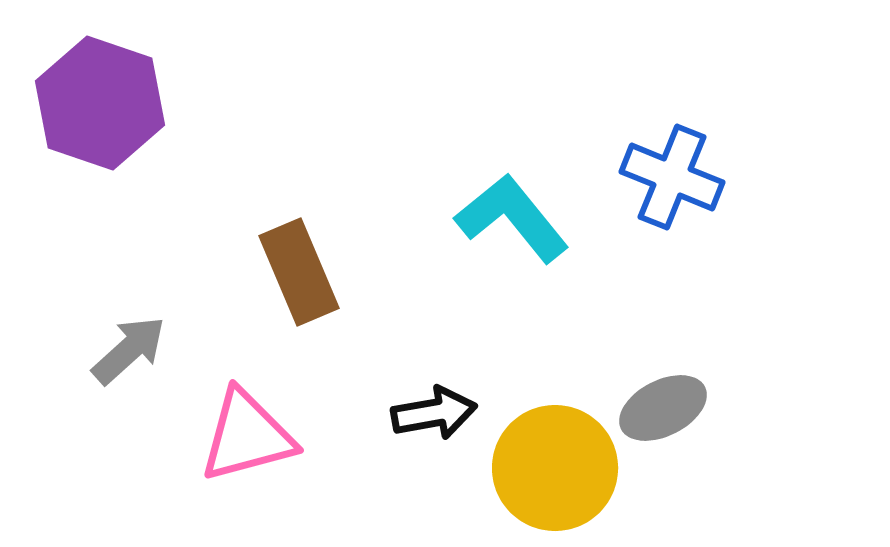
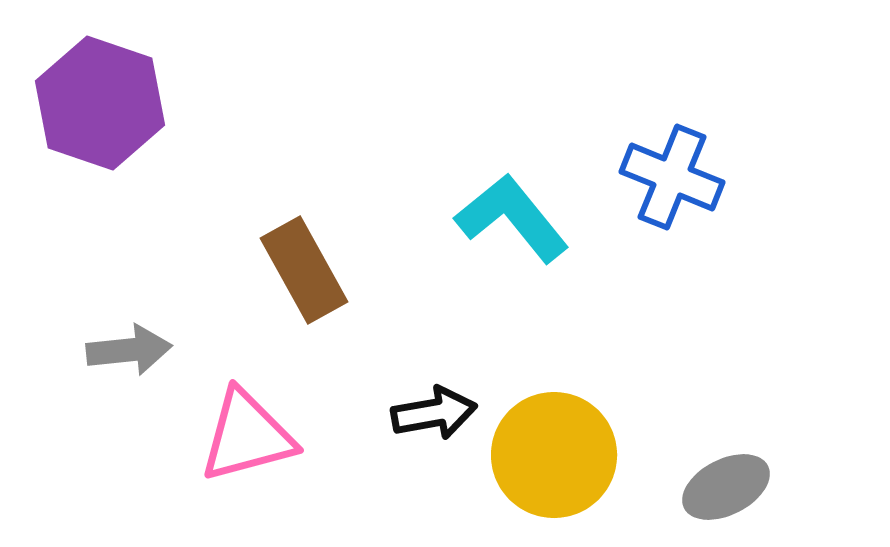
brown rectangle: moved 5 px right, 2 px up; rotated 6 degrees counterclockwise
gray arrow: rotated 36 degrees clockwise
gray ellipse: moved 63 px right, 79 px down
yellow circle: moved 1 px left, 13 px up
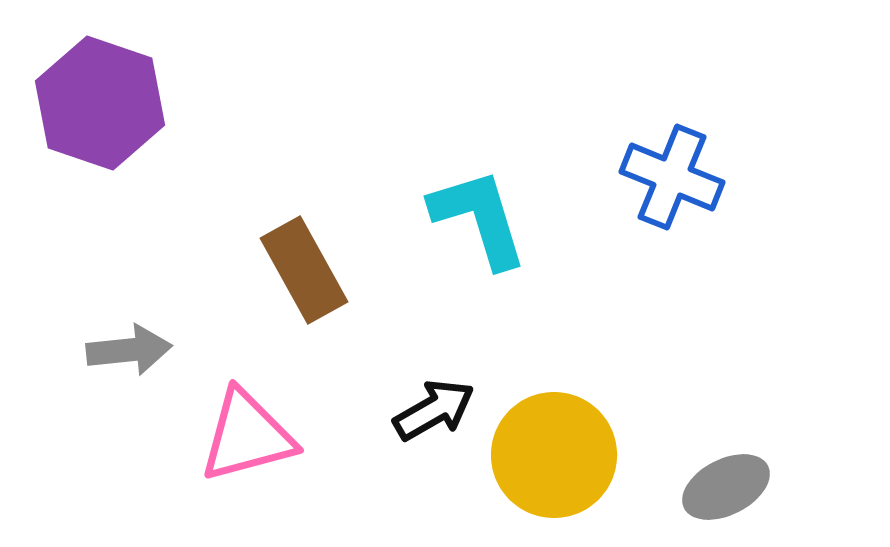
cyan L-shape: moved 33 px left; rotated 22 degrees clockwise
black arrow: moved 3 px up; rotated 20 degrees counterclockwise
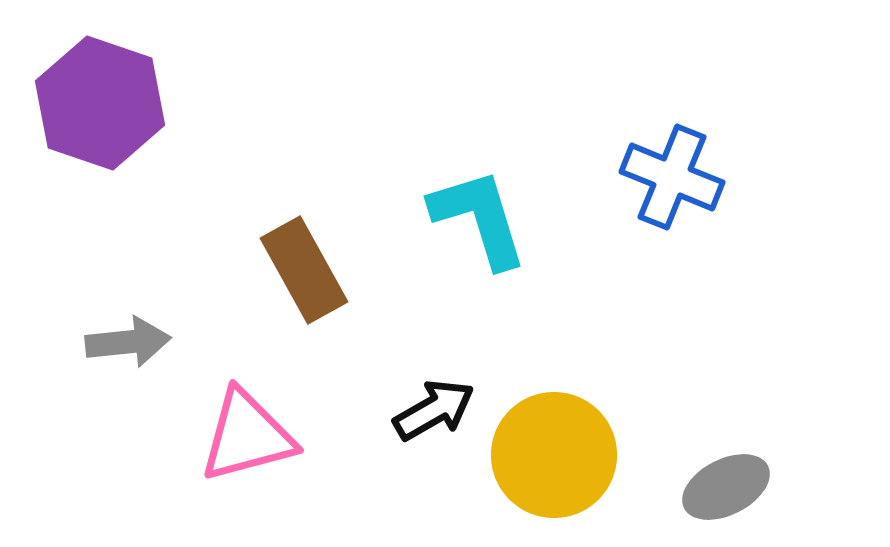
gray arrow: moved 1 px left, 8 px up
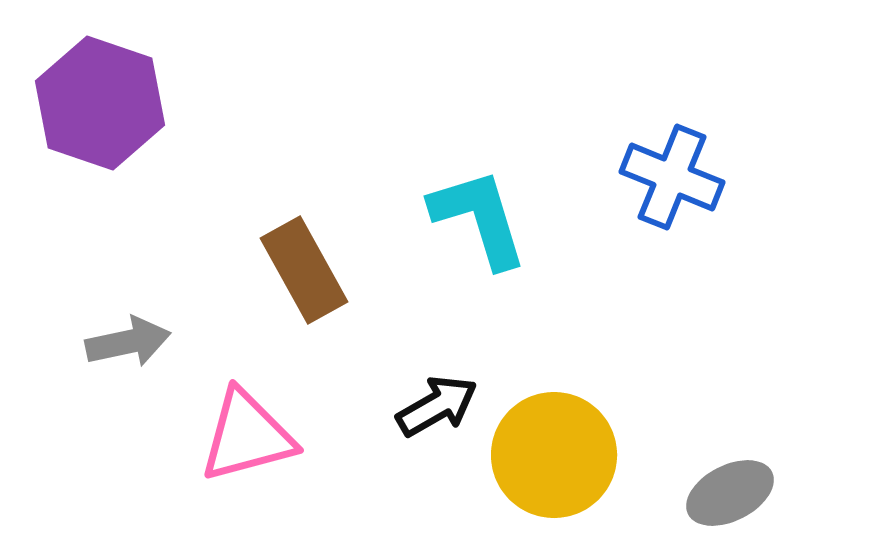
gray arrow: rotated 6 degrees counterclockwise
black arrow: moved 3 px right, 4 px up
gray ellipse: moved 4 px right, 6 px down
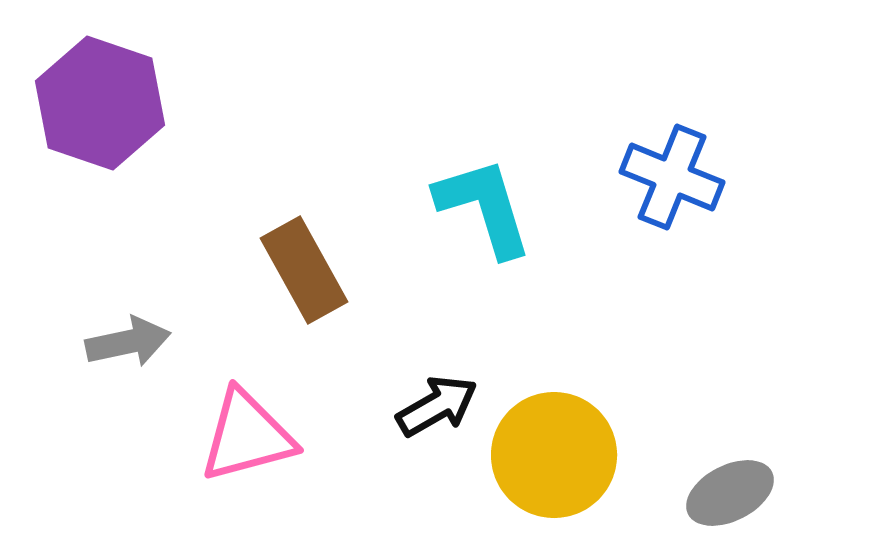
cyan L-shape: moved 5 px right, 11 px up
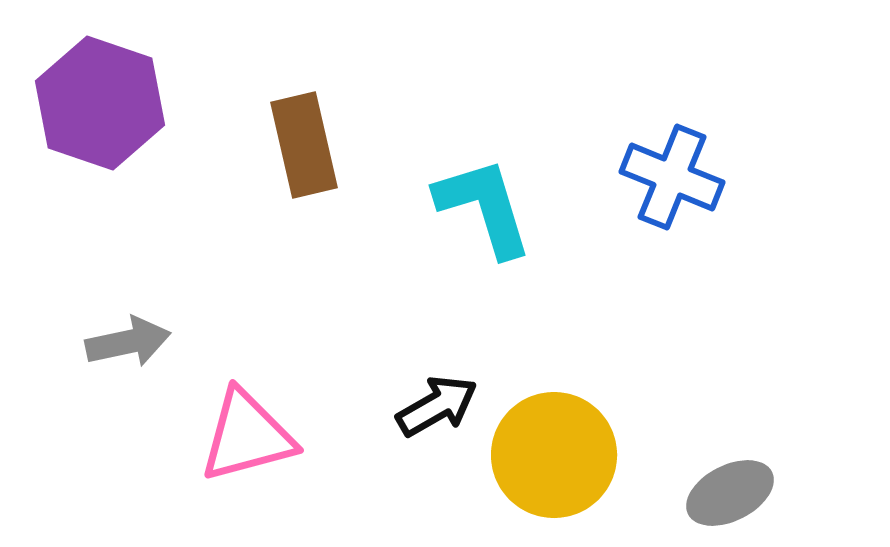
brown rectangle: moved 125 px up; rotated 16 degrees clockwise
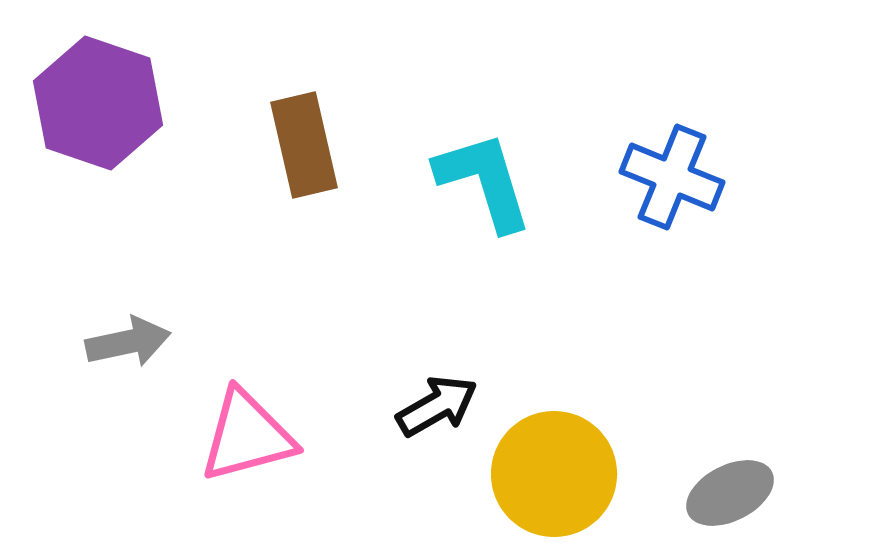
purple hexagon: moved 2 px left
cyan L-shape: moved 26 px up
yellow circle: moved 19 px down
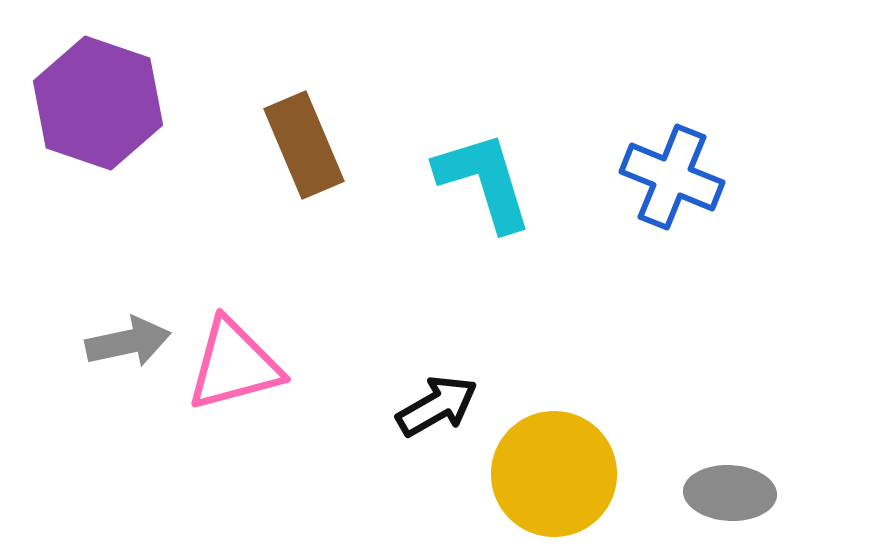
brown rectangle: rotated 10 degrees counterclockwise
pink triangle: moved 13 px left, 71 px up
gray ellipse: rotated 30 degrees clockwise
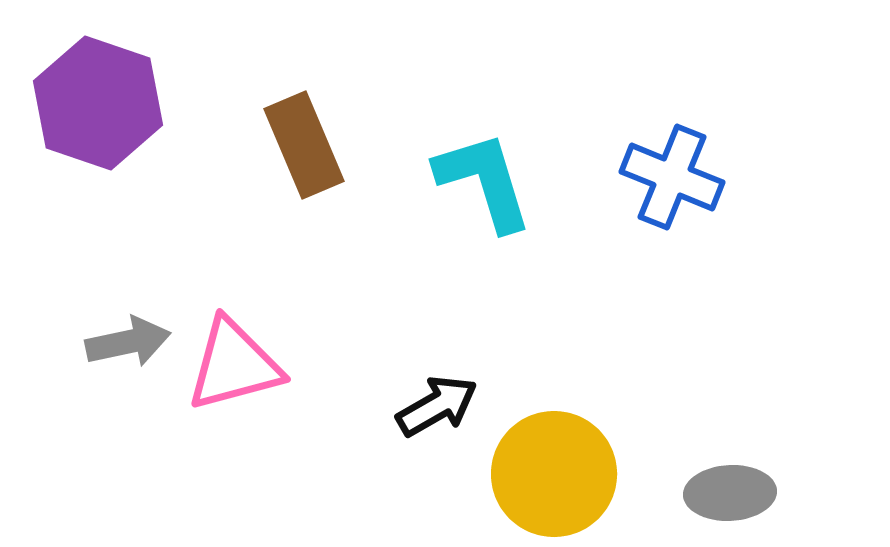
gray ellipse: rotated 6 degrees counterclockwise
